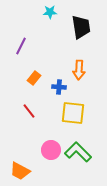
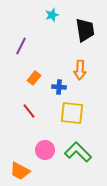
cyan star: moved 2 px right, 3 px down; rotated 16 degrees counterclockwise
black trapezoid: moved 4 px right, 3 px down
orange arrow: moved 1 px right
yellow square: moved 1 px left
pink circle: moved 6 px left
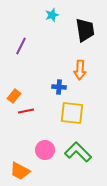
orange rectangle: moved 20 px left, 18 px down
red line: moved 3 px left; rotated 63 degrees counterclockwise
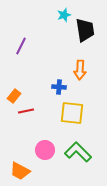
cyan star: moved 12 px right
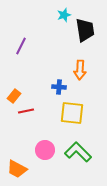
orange trapezoid: moved 3 px left, 2 px up
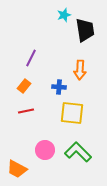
purple line: moved 10 px right, 12 px down
orange rectangle: moved 10 px right, 10 px up
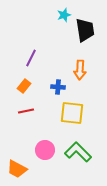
blue cross: moved 1 px left
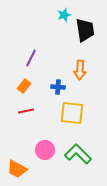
green L-shape: moved 2 px down
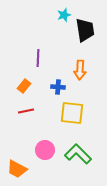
purple line: moved 7 px right; rotated 24 degrees counterclockwise
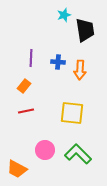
purple line: moved 7 px left
blue cross: moved 25 px up
